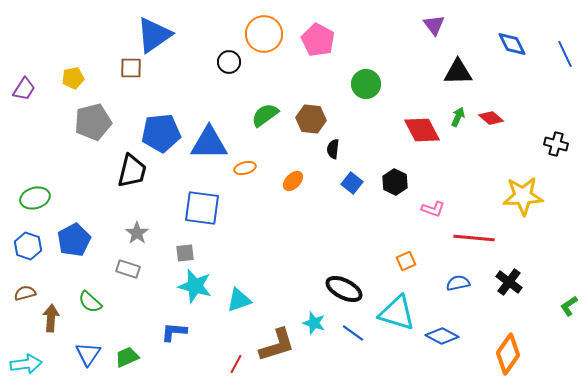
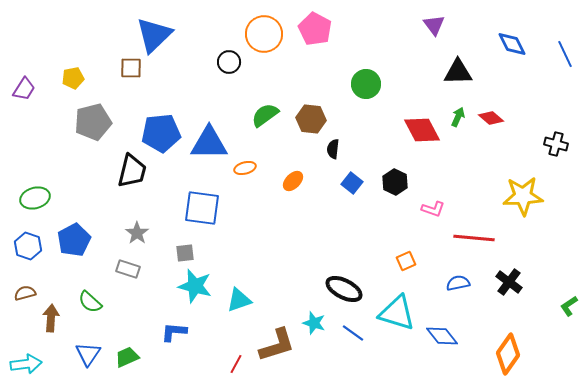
blue triangle at (154, 35): rotated 9 degrees counterclockwise
pink pentagon at (318, 40): moved 3 px left, 11 px up
blue diamond at (442, 336): rotated 24 degrees clockwise
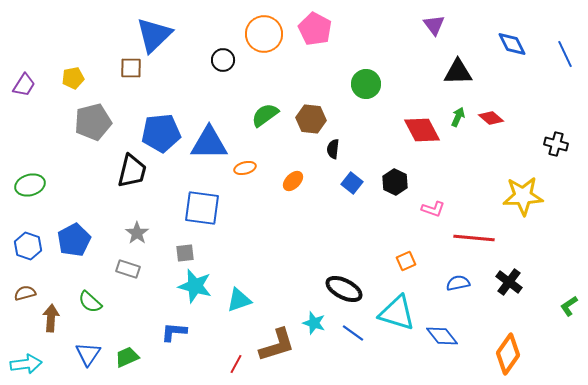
black circle at (229, 62): moved 6 px left, 2 px up
purple trapezoid at (24, 89): moved 4 px up
green ellipse at (35, 198): moved 5 px left, 13 px up
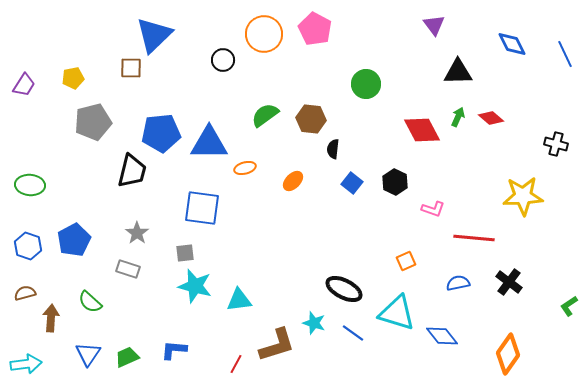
green ellipse at (30, 185): rotated 20 degrees clockwise
cyan triangle at (239, 300): rotated 12 degrees clockwise
blue L-shape at (174, 332): moved 18 px down
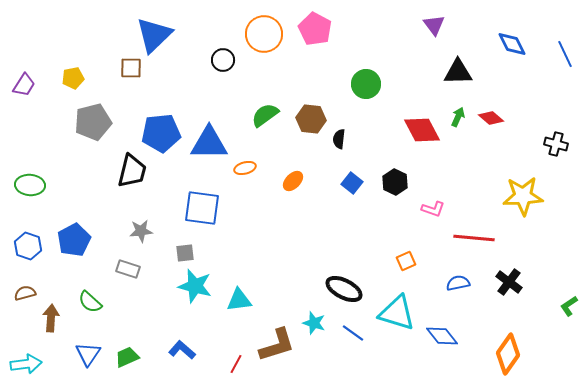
black semicircle at (333, 149): moved 6 px right, 10 px up
gray star at (137, 233): moved 4 px right, 2 px up; rotated 30 degrees clockwise
blue L-shape at (174, 350): moved 8 px right; rotated 36 degrees clockwise
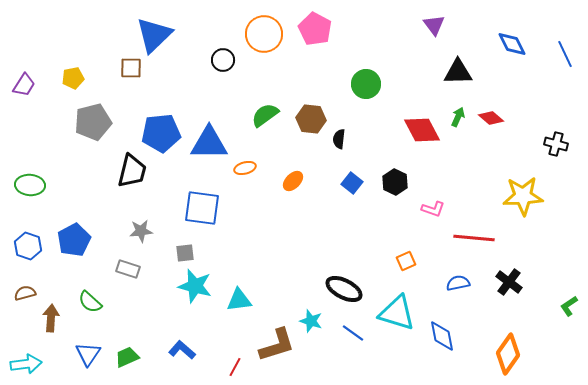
cyan star at (314, 323): moved 3 px left, 2 px up
blue diamond at (442, 336): rotated 28 degrees clockwise
red line at (236, 364): moved 1 px left, 3 px down
